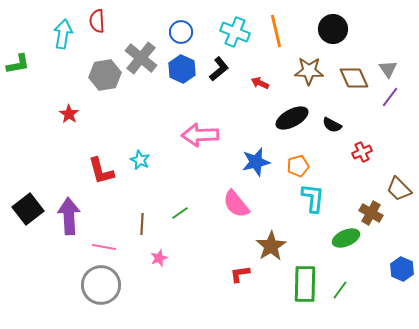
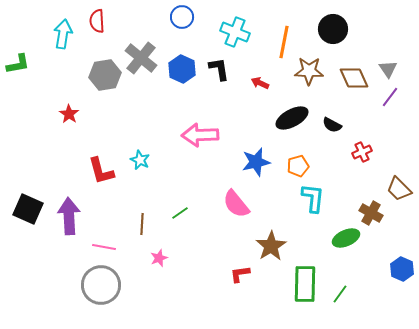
orange line at (276, 31): moved 8 px right, 11 px down; rotated 24 degrees clockwise
blue circle at (181, 32): moved 1 px right, 15 px up
black L-shape at (219, 69): rotated 60 degrees counterclockwise
black square at (28, 209): rotated 28 degrees counterclockwise
green line at (340, 290): moved 4 px down
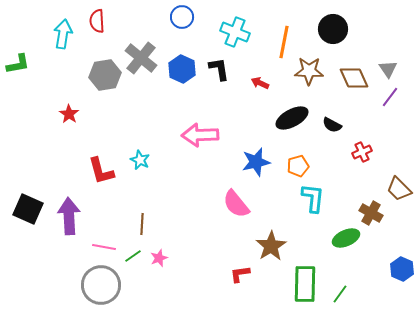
green line at (180, 213): moved 47 px left, 43 px down
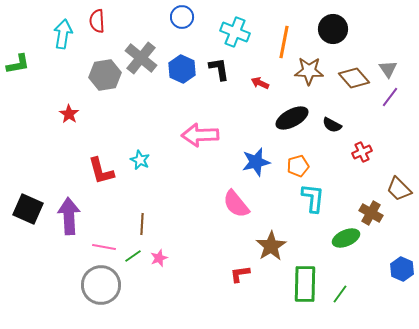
brown diamond at (354, 78): rotated 16 degrees counterclockwise
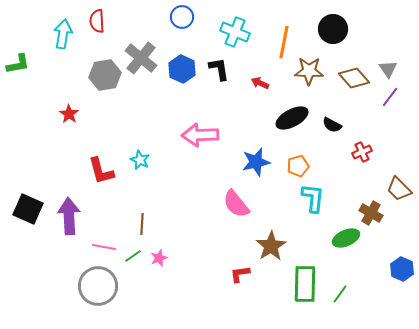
gray circle at (101, 285): moved 3 px left, 1 px down
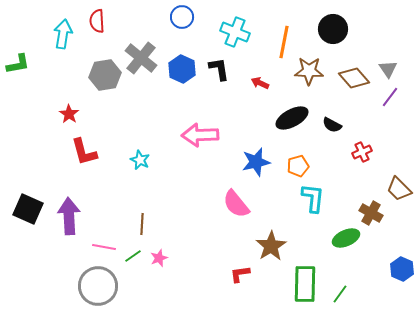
red L-shape at (101, 171): moved 17 px left, 19 px up
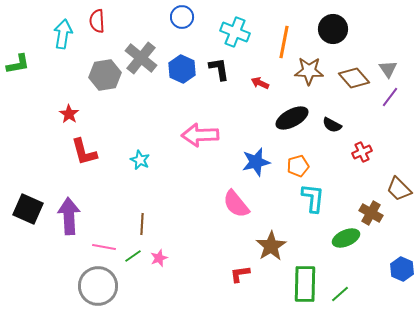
green line at (340, 294): rotated 12 degrees clockwise
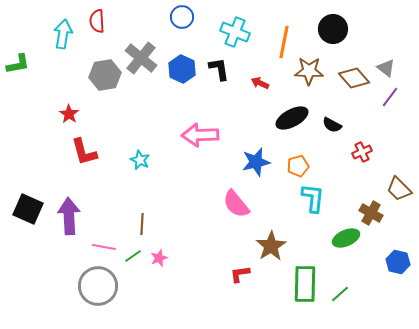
gray triangle at (388, 69): moved 2 px left, 1 px up; rotated 18 degrees counterclockwise
blue hexagon at (402, 269): moved 4 px left, 7 px up; rotated 10 degrees counterclockwise
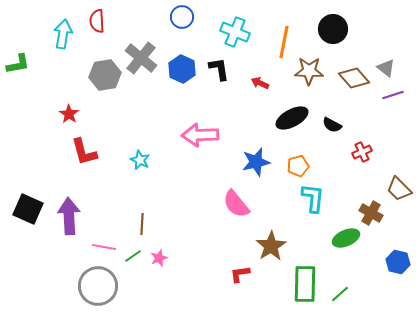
purple line at (390, 97): moved 3 px right, 2 px up; rotated 35 degrees clockwise
